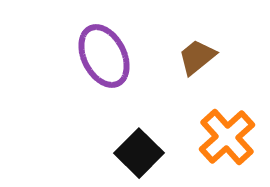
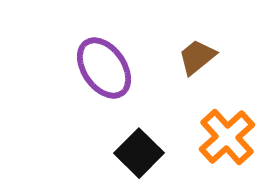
purple ellipse: moved 12 px down; rotated 8 degrees counterclockwise
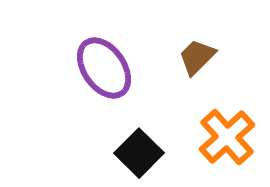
brown trapezoid: rotated 6 degrees counterclockwise
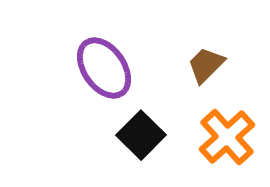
brown trapezoid: moved 9 px right, 8 px down
black square: moved 2 px right, 18 px up
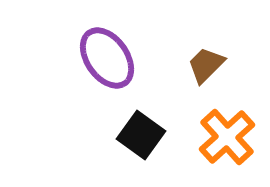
purple ellipse: moved 3 px right, 10 px up
black square: rotated 9 degrees counterclockwise
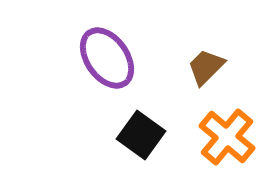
brown trapezoid: moved 2 px down
orange cross: rotated 8 degrees counterclockwise
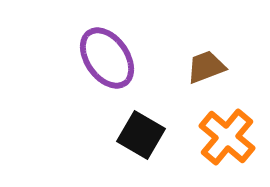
brown trapezoid: rotated 24 degrees clockwise
black square: rotated 6 degrees counterclockwise
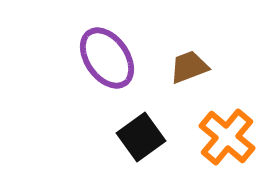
brown trapezoid: moved 17 px left
black square: moved 2 px down; rotated 24 degrees clockwise
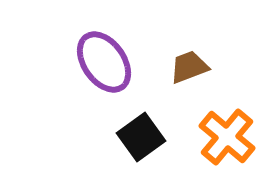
purple ellipse: moved 3 px left, 4 px down
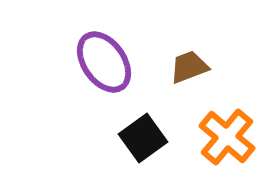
black square: moved 2 px right, 1 px down
